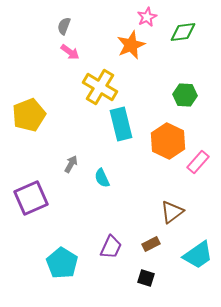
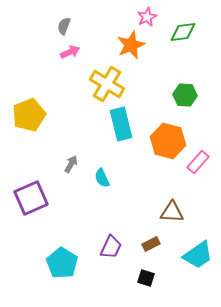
pink arrow: rotated 60 degrees counterclockwise
yellow cross: moved 7 px right, 3 px up
orange hexagon: rotated 12 degrees counterclockwise
brown triangle: rotated 40 degrees clockwise
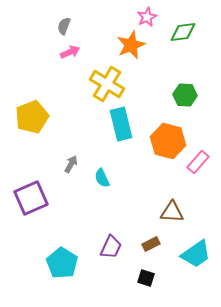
yellow pentagon: moved 3 px right, 2 px down
cyan trapezoid: moved 2 px left, 1 px up
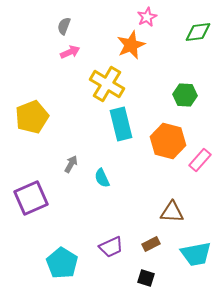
green diamond: moved 15 px right
pink rectangle: moved 2 px right, 2 px up
purple trapezoid: rotated 40 degrees clockwise
cyan trapezoid: rotated 24 degrees clockwise
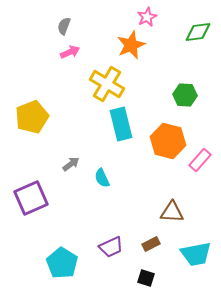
gray arrow: rotated 24 degrees clockwise
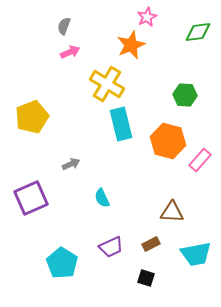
gray arrow: rotated 12 degrees clockwise
cyan semicircle: moved 20 px down
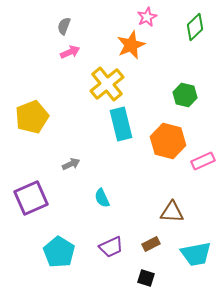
green diamond: moved 3 px left, 5 px up; rotated 36 degrees counterclockwise
yellow cross: rotated 20 degrees clockwise
green hexagon: rotated 10 degrees clockwise
pink rectangle: moved 3 px right, 1 px down; rotated 25 degrees clockwise
cyan pentagon: moved 3 px left, 11 px up
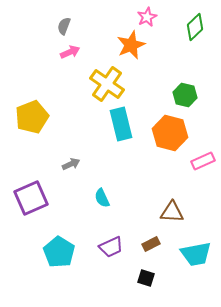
yellow cross: rotated 16 degrees counterclockwise
orange hexagon: moved 2 px right, 8 px up
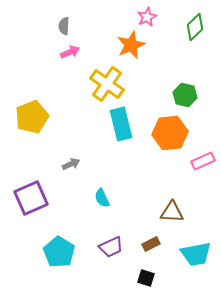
gray semicircle: rotated 18 degrees counterclockwise
orange hexagon: rotated 20 degrees counterclockwise
